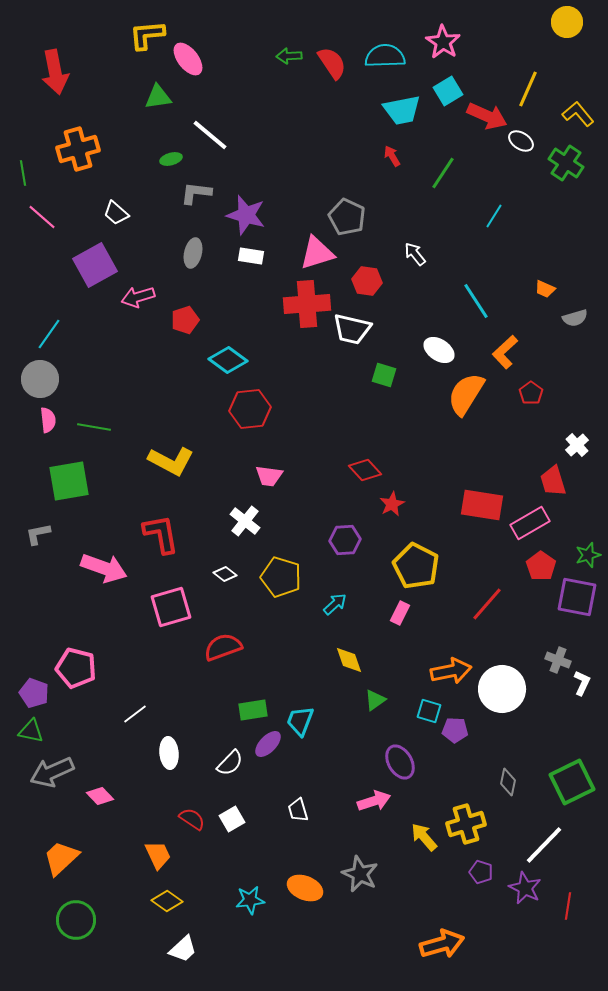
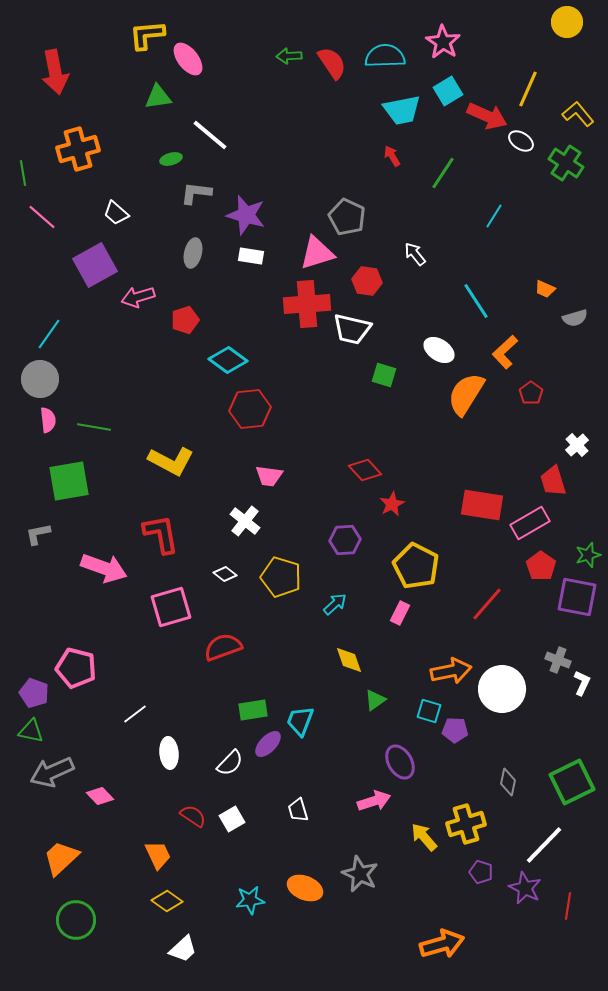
red semicircle at (192, 819): moved 1 px right, 3 px up
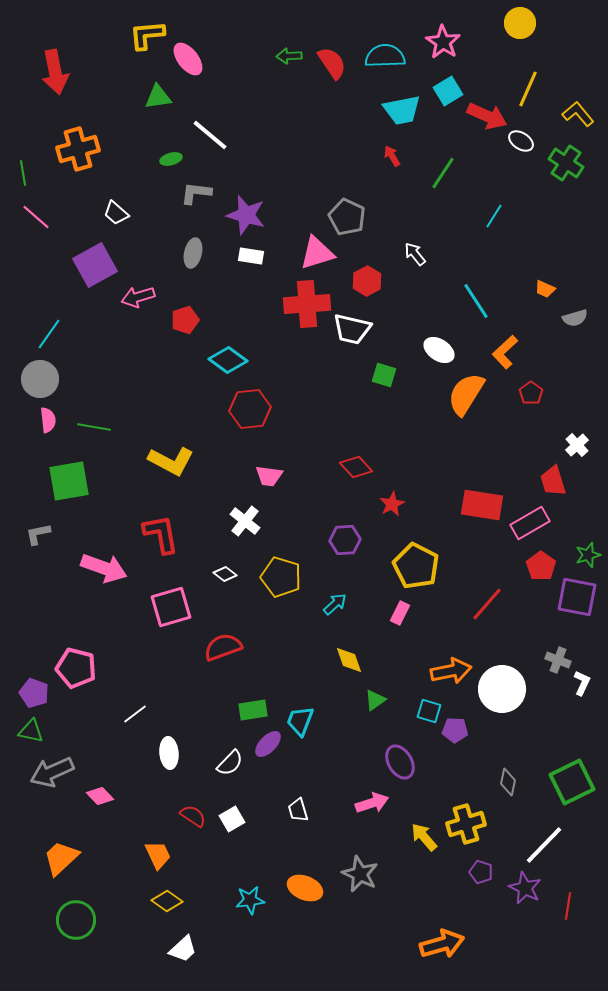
yellow circle at (567, 22): moved 47 px left, 1 px down
pink line at (42, 217): moved 6 px left
red hexagon at (367, 281): rotated 24 degrees clockwise
red diamond at (365, 470): moved 9 px left, 3 px up
pink arrow at (374, 801): moved 2 px left, 2 px down
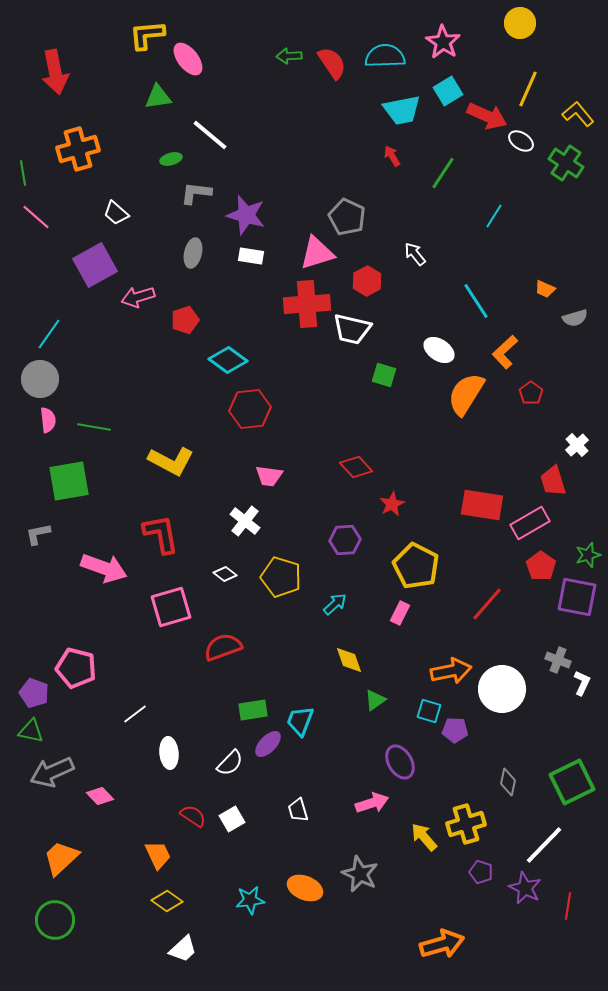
green circle at (76, 920): moved 21 px left
